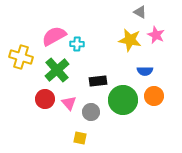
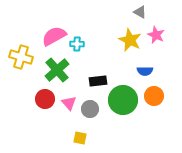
yellow star: rotated 15 degrees clockwise
gray circle: moved 1 px left, 3 px up
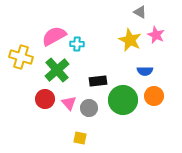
gray circle: moved 1 px left, 1 px up
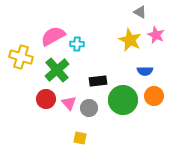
pink semicircle: moved 1 px left
red circle: moved 1 px right
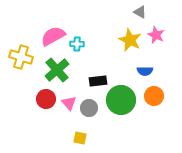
green circle: moved 2 px left
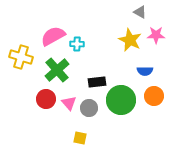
pink star: rotated 24 degrees counterclockwise
black rectangle: moved 1 px left, 1 px down
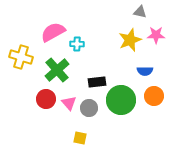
gray triangle: rotated 16 degrees counterclockwise
pink semicircle: moved 4 px up
yellow star: rotated 25 degrees clockwise
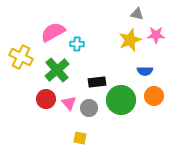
gray triangle: moved 3 px left, 2 px down
yellow cross: rotated 10 degrees clockwise
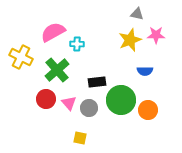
orange circle: moved 6 px left, 14 px down
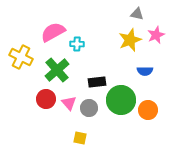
pink star: rotated 24 degrees counterclockwise
